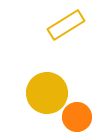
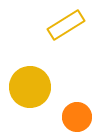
yellow circle: moved 17 px left, 6 px up
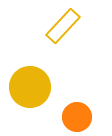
yellow rectangle: moved 3 px left, 1 px down; rotated 15 degrees counterclockwise
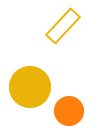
orange circle: moved 8 px left, 6 px up
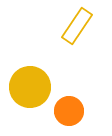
yellow rectangle: moved 14 px right; rotated 9 degrees counterclockwise
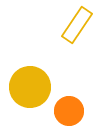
yellow rectangle: moved 1 px up
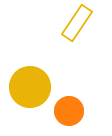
yellow rectangle: moved 2 px up
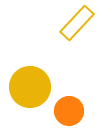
yellow rectangle: rotated 9 degrees clockwise
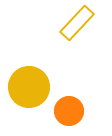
yellow circle: moved 1 px left
